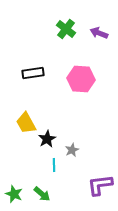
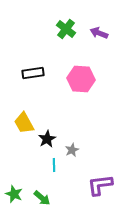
yellow trapezoid: moved 2 px left
green arrow: moved 4 px down
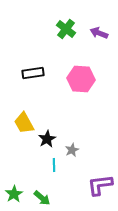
green star: rotated 18 degrees clockwise
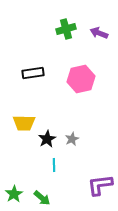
green cross: rotated 36 degrees clockwise
pink hexagon: rotated 16 degrees counterclockwise
yellow trapezoid: rotated 60 degrees counterclockwise
gray star: moved 11 px up
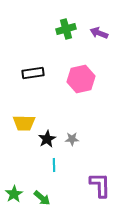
gray star: rotated 24 degrees clockwise
purple L-shape: rotated 96 degrees clockwise
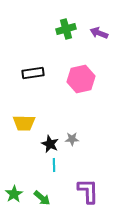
black star: moved 3 px right, 5 px down; rotated 18 degrees counterclockwise
purple L-shape: moved 12 px left, 6 px down
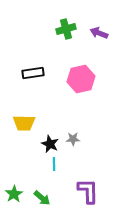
gray star: moved 1 px right
cyan line: moved 1 px up
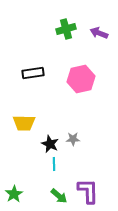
green arrow: moved 17 px right, 2 px up
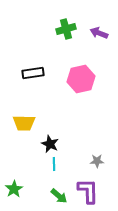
gray star: moved 24 px right, 22 px down
green star: moved 5 px up
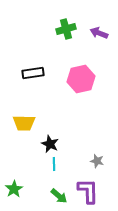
gray star: rotated 16 degrees clockwise
